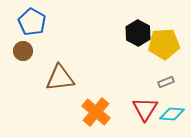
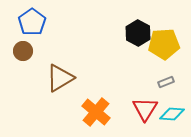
blue pentagon: rotated 8 degrees clockwise
brown triangle: rotated 24 degrees counterclockwise
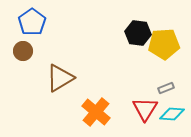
black hexagon: rotated 20 degrees counterclockwise
gray rectangle: moved 6 px down
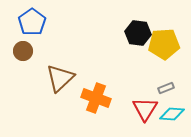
brown triangle: rotated 12 degrees counterclockwise
orange cross: moved 14 px up; rotated 20 degrees counterclockwise
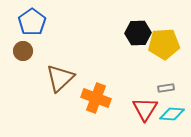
black hexagon: rotated 10 degrees counterclockwise
gray rectangle: rotated 14 degrees clockwise
